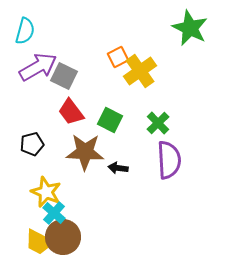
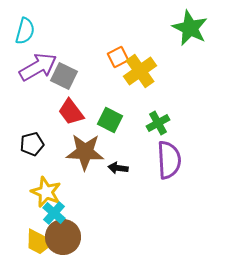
green cross: rotated 15 degrees clockwise
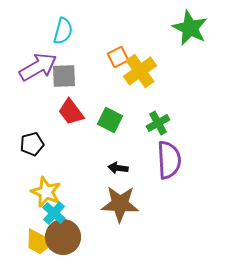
cyan semicircle: moved 38 px right
gray square: rotated 28 degrees counterclockwise
brown star: moved 35 px right, 52 px down
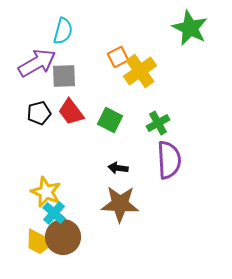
purple arrow: moved 1 px left, 4 px up
black pentagon: moved 7 px right, 31 px up
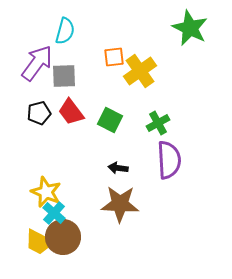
cyan semicircle: moved 2 px right
orange square: moved 4 px left; rotated 20 degrees clockwise
purple arrow: rotated 24 degrees counterclockwise
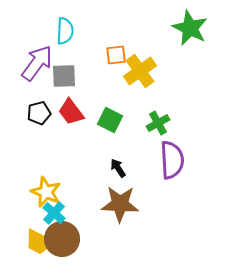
cyan semicircle: rotated 12 degrees counterclockwise
orange square: moved 2 px right, 2 px up
purple semicircle: moved 3 px right
black arrow: rotated 48 degrees clockwise
brown circle: moved 1 px left, 2 px down
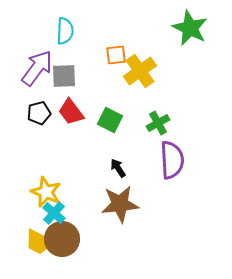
purple arrow: moved 5 px down
brown star: rotated 9 degrees counterclockwise
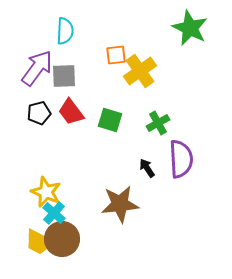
green square: rotated 10 degrees counterclockwise
purple semicircle: moved 9 px right, 1 px up
black arrow: moved 29 px right
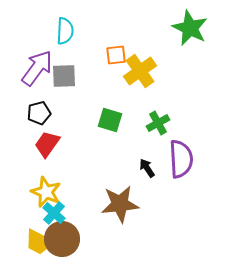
red trapezoid: moved 24 px left, 32 px down; rotated 72 degrees clockwise
